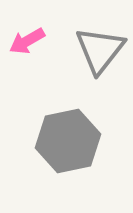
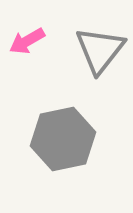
gray hexagon: moved 5 px left, 2 px up
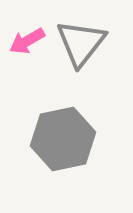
gray triangle: moved 19 px left, 7 px up
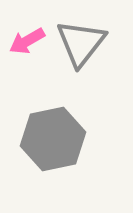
gray hexagon: moved 10 px left
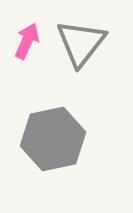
pink arrow: rotated 144 degrees clockwise
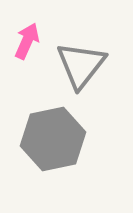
gray triangle: moved 22 px down
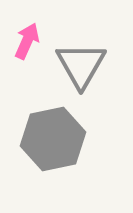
gray triangle: rotated 8 degrees counterclockwise
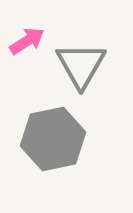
pink arrow: rotated 33 degrees clockwise
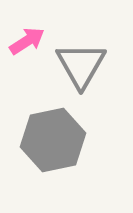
gray hexagon: moved 1 px down
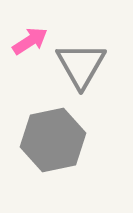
pink arrow: moved 3 px right
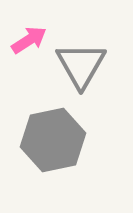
pink arrow: moved 1 px left, 1 px up
